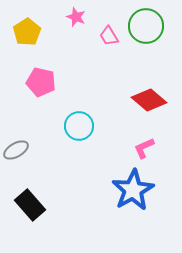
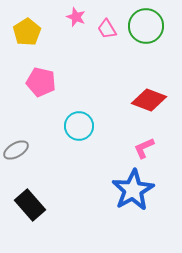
pink trapezoid: moved 2 px left, 7 px up
red diamond: rotated 20 degrees counterclockwise
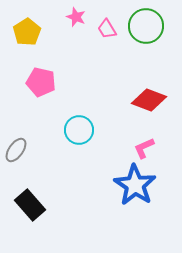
cyan circle: moved 4 px down
gray ellipse: rotated 25 degrees counterclockwise
blue star: moved 2 px right, 5 px up; rotated 9 degrees counterclockwise
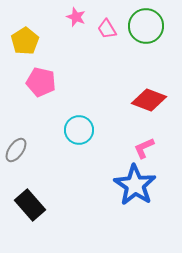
yellow pentagon: moved 2 px left, 9 px down
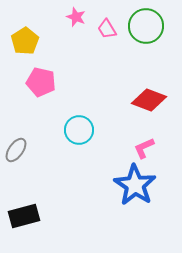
black rectangle: moved 6 px left, 11 px down; rotated 64 degrees counterclockwise
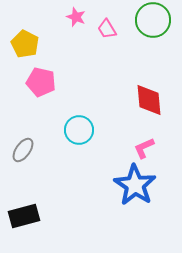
green circle: moved 7 px right, 6 px up
yellow pentagon: moved 3 px down; rotated 12 degrees counterclockwise
red diamond: rotated 64 degrees clockwise
gray ellipse: moved 7 px right
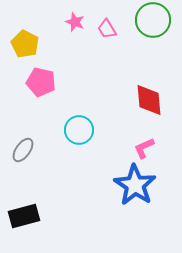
pink star: moved 1 px left, 5 px down
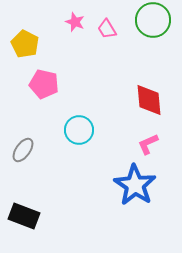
pink pentagon: moved 3 px right, 2 px down
pink L-shape: moved 4 px right, 4 px up
black rectangle: rotated 36 degrees clockwise
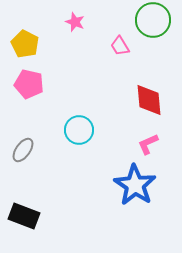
pink trapezoid: moved 13 px right, 17 px down
pink pentagon: moved 15 px left
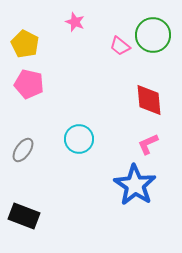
green circle: moved 15 px down
pink trapezoid: rotated 20 degrees counterclockwise
cyan circle: moved 9 px down
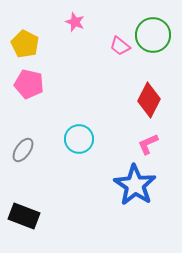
red diamond: rotated 32 degrees clockwise
